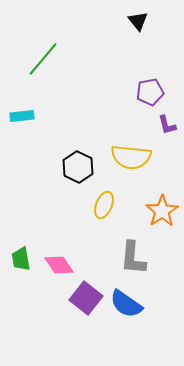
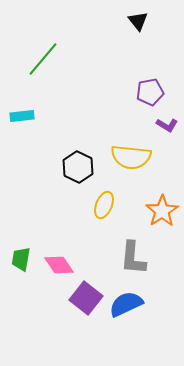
purple L-shape: rotated 45 degrees counterclockwise
green trapezoid: rotated 20 degrees clockwise
blue semicircle: rotated 120 degrees clockwise
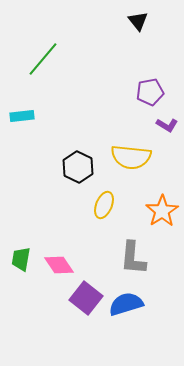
blue semicircle: rotated 8 degrees clockwise
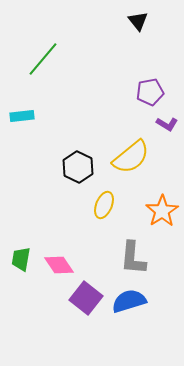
purple L-shape: moved 1 px up
yellow semicircle: rotated 45 degrees counterclockwise
blue semicircle: moved 3 px right, 3 px up
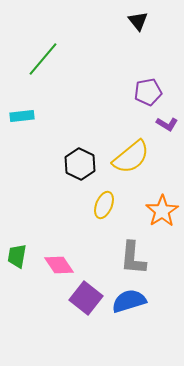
purple pentagon: moved 2 px left
black hexagon: moved 2 px right, 3 px up
green trapezoid: moved 4 px left, 3 px up
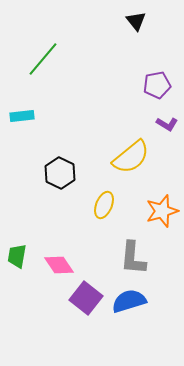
black triangle: moved 2 px left
purple pentagon: moved 9 px right, 7 px up
black hexagon: moved 20 px left, 9 px down
orange star: rotated 16 degrees clockwise
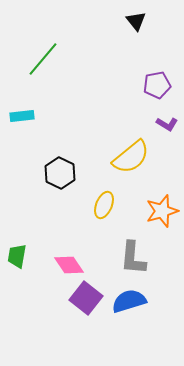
pink diamond: moved 10 px right
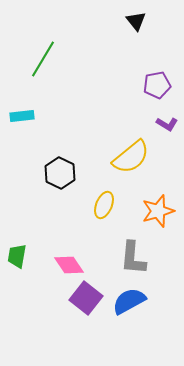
green line: rotated 9 degrees counterclockwise
orange star: moved 4 px left
blue semicircle: rotated 12 degrees counterclockwise
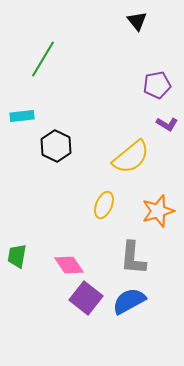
black triangle: moved 1 px right
black hexagon: moved 4 px left, 27 px up
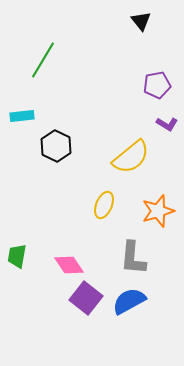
black triangle: moved 4 px right
green line: moved 1 px down
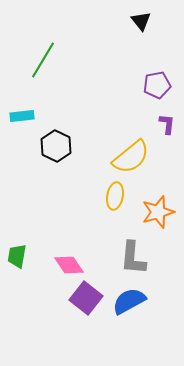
purple L-shape: rotated 115 degrees counterclockwise
yellow ellipse: moved 11 px right, 9 px up; rotated 12 degrees counterclockwise
orange star: moved 1 px down
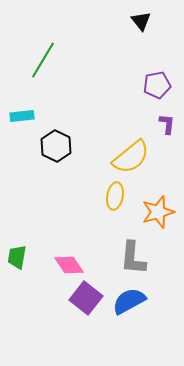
green trapezoid: moved 1 px down
